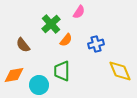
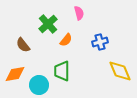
pink semicircle: moved 1 px down; rotated 48 degrees counterclockwise
green cross: moved 3 px left
blue cross: moved 4 px right, 2 px up
orange diamond: moved 1 px right, 1 px up
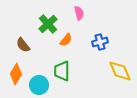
orange diamond: moved 1 px right; rotated 50 degrees counterclockwise
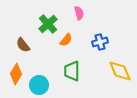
green trapezoid: moved 10 px right
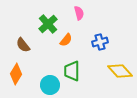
yellow diamond: rotated 20 degrees counterclockwise
cyan circle: moved 11 px right
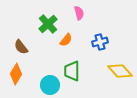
brown semicircle: moved 2 px left, 2 px down
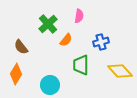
pink semicircle: moved 3 px down; rotated 24 degrees clockwise
blue cross: moved 1 px right
green trapezoid: moved 9 px right, 6 px up
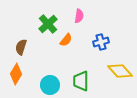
brown semicircle: rotated 56 degrees clockwise
green trapezoid: moved 16 px down
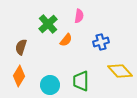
orange diamond: moved 3 px right, 2 px down
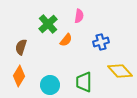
green trapezoid: moved 3 px right, 1 px down
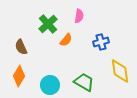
brown semicircle: rotated 42 degrees counterclockwise
yellow diamond: rotated 35 degrees clockwise
green trapezoid: rotated 120 degrees clockwise
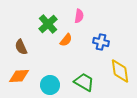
blue cross: rotated 28 degrees clockwise
orange diamond: rotated 55 degrees clockwise
